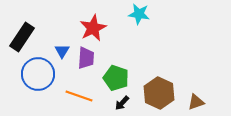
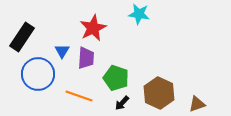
brown triangle: moved 1 px right, 2 px down
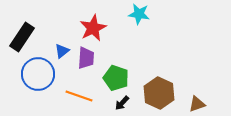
blue triangle: rotated 21 degrees clockwise
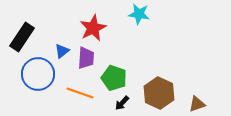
green pentagon: moved 2 px left
orange line: moved 1 px right, 3 px up
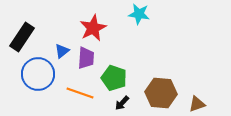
brown hexagon: moved 2 px right; rotated 20 degrees counterclockwise
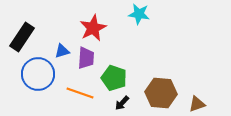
blue triangle: rotated 21 degrees clockwise
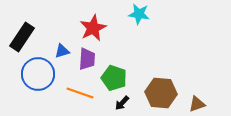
purple trapezoid: moved 1 px right, 1 px down
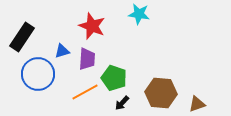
red star: moved 1 px left, 2 px up; rotated 24 degrees counterclockwise
orange line: moved 5 px right, 1 px up; rotated 48 degrees counterclockwise
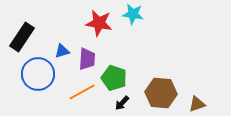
cyan star: moved 6 px left
red star: moved 7 px right, 3 px up; rotated 12 degrees counterclockwise
orange line: moved 3 px left
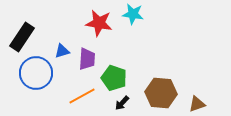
blue circle: moved 2 px left, 1 px up
orange line: moved 4 px down
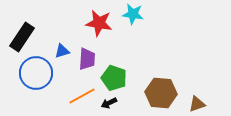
black arrow: moved 13 px left; rotated 21 degrees clockwise
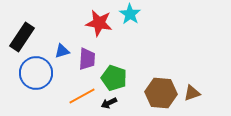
cyan star: moved 3 px left; rotated 25 degrees clockwise
brown triangle: moved 5 px left, 11 px up
